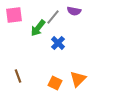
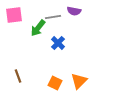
gray line: rotated 42 degrees clockwise
orange triangle: moved 1 px right, 2 px down
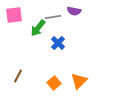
brown line: rotated 48 degrees clockwise
orange square: moved 1 px left; rotated 24 degrees clockwise
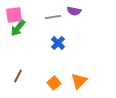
green arrow: moved 20 px left
